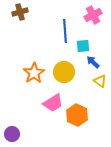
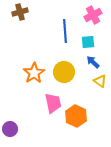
cyan square: moved 5 px right, 4 px up
pink trapezoid: rotated 70 degrees counterclockwise
orange hexagon: moved 1 px left, 1 px down
purple circle: moved 2 px left, 5 px up
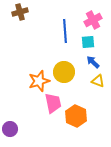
pink cross: moved 5 px down
orange star: moved 5 px right, 8 px down; rotated 15 degrees clockwise
yellow triangle: moved 2 px left; rotated 16 degrees counterclockwise
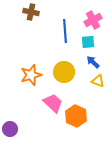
brown cross: moved 11 px right; rotated 28 degrees clockwise
orange star: moved 8 px left, 6 px up
pink trapezoid: rotated 35 degrees counterclockwise
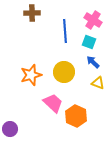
brown cross: moved 1 px right, 1 px down; rotated 14 degrees counterclockwise
pink cross: rotated 30 degrees counterclockwise
cyan square: moved 1 px right; rotated 24 degrees clockwise
yellow triangle: moved 2 px down
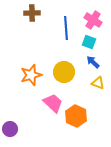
blue line: moved 1 px right, 3 px up
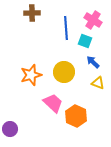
cyan square: moved 4 px left, 1 px up
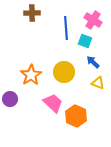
orange star: rotated 15 degrees counterclockwise
purple circle: moved 30 px up
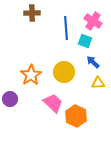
pink cross: moved 1 px down
yellow triangle: rotated 24 degrees counterclockwise
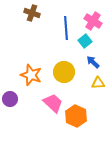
brown cross: rotated 21 degrees clockwise
cyan square: rotated 32 degrees clockwise
orange star: rotated 20 degrees counterclockwise
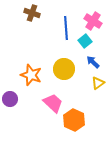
yellow circle: moved 3 px up
yellow triangle: rotated 32 degrees counterclockwise
orange hexagon: moved 2 px left, 4 px down
